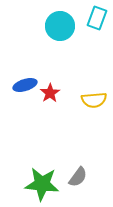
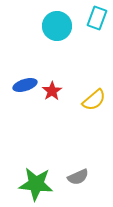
cyan circle: moved 3 px left
red star: moved 2 px right, 2 px up
yellow semicircle: rotated 35 degrees counterclockwise
gray semicircle: rotated 30 degrees clockwise
green star: moved 6 px left
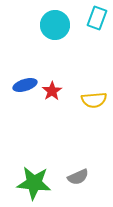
cyan circle: moved 2 px left, 1 px up
yellow semicircle: rotated 35 degrees clockwise
green star: moved 2 px left, 1 px up
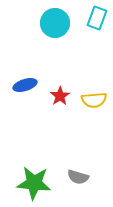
cyan circle: moved 2 px up
red star: moved 8 px right, 5 px down
gray semicircle: rotated 40 degrees clockwise
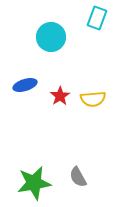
cyan circle: moved 4 px left, 14 px down
yellow semicircle: moved 1 px left, 1 px up
gray semicircle: rotated 45 degrees clockwise
green star: rotated 16 degrees counterclockwise
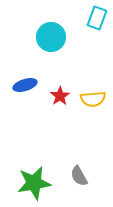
gray semicircle: moved 1 px right, 1 px up
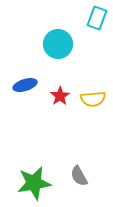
cyan circle: moved 7 px right, 7 px down
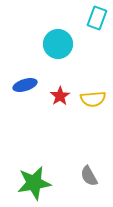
gray semicircle: moved 10 px right
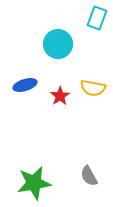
yellow semicircle: moved 11 px up; rotated 15 degrees clockwise
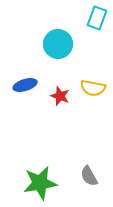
red star: rotated 18 degrees counterclockwise
green star: moved 6 px right
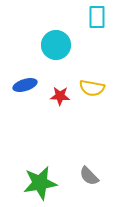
cyan rectangle: moved 1 px up; rotated 20 degrees counterclockwise
cyan circle: moved 2 px left, 1 px down
yellow semicircle: moved 1 px left
red star: rotated 18 degrees counterclockwise
gray semicircle: rotated 15 degrees counterclockwise
